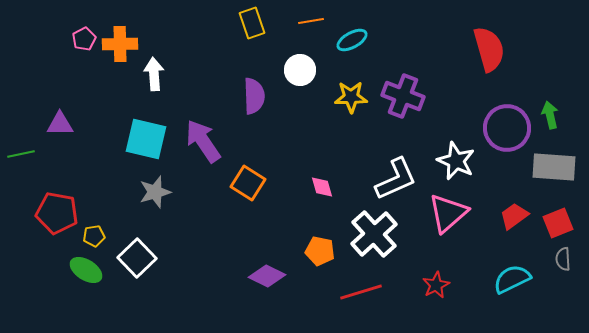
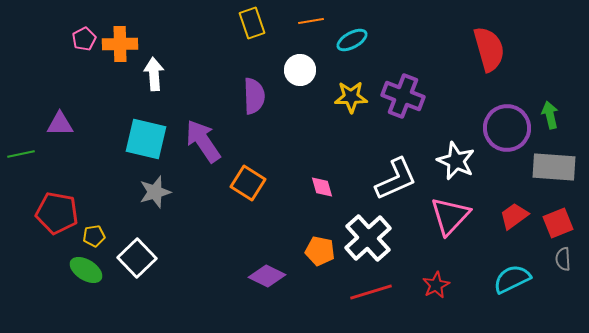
pink triangle: moved 2 px right, 3 px down; rotated 6 degrees counterclockwise
white cross: moved 6 px left, 4 px down
red line: moved 10 px right
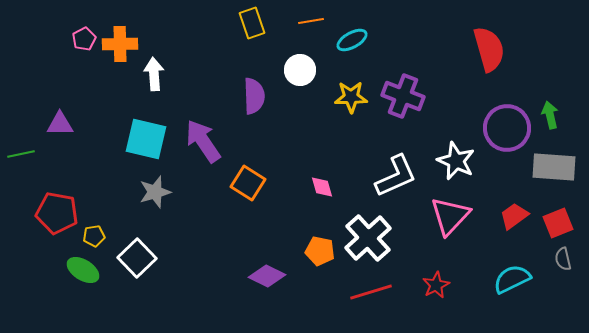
white L-shape: moved 3 px up
gray semicircle: rotated 10 degrees counterclockwise
green ellipse: moved 3 px left
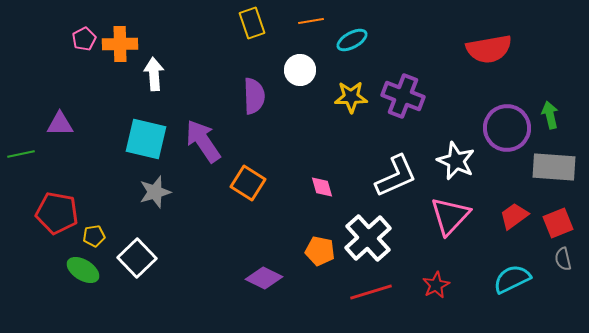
red semicircle: rotated 96 degrees clockwise
purple diamond: moved 3 px left, 2 px down
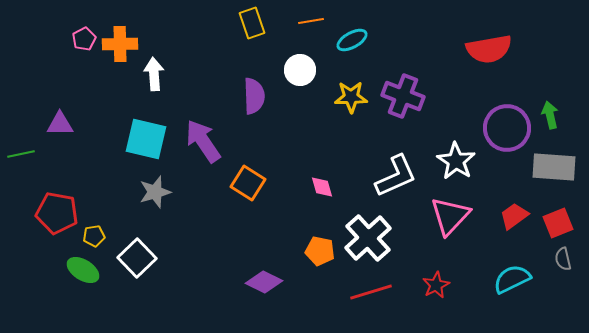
white star: rotated 9 degrees clockwise
purple diamond: moved 4 px down
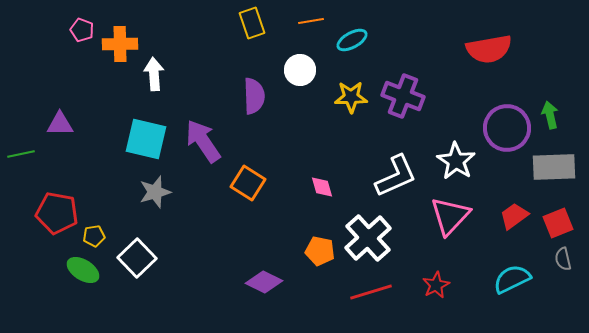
pink pentagon: moved 2 px left, 9 px up; rotated 25 degrees counterclockwise
gray rectangle: rotated 6 degrees counterclockwise
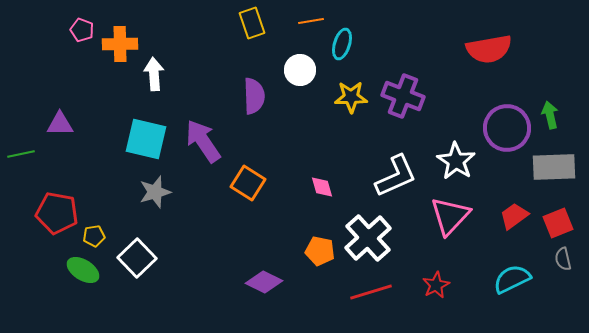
cyan ellipse: moved 10 px left, 4 px down; rotated 44 degrees counterclockwise
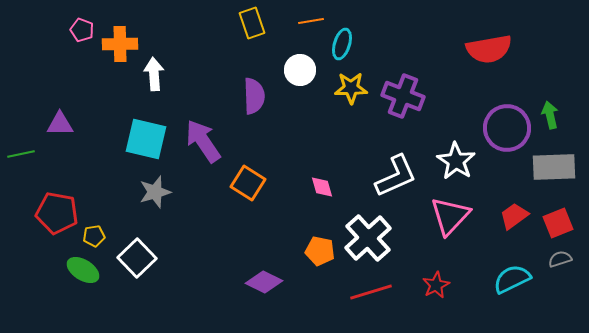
yellow star: moved 9 px up
gray semicircle: moved 3 px left; rotated 85 degrees clockwise
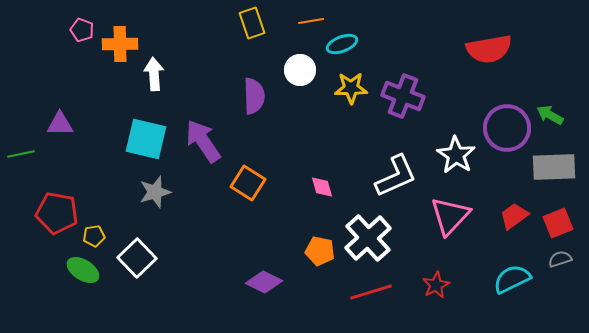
cyan ellipse: rotated 52 degrees clockwise
green arrow: rotated 48 degrees counterclockwise
white star: moved 6 px up
